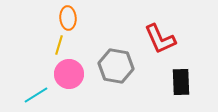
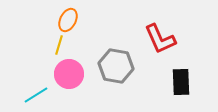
orange ellipse: moved 2 px down; rotated 30 degrees clockwise
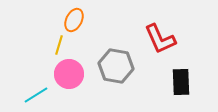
orange ellipse: moved 6 px right
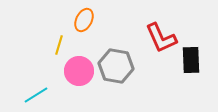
orange ellipse: moved 10 px right
red L-shape: moved 1 px right, 1 px up
pink circle: moved 10 px right, 3 px up
black rectangle: moved 10 px right, 22 px up
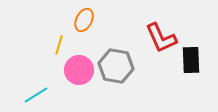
pink circle: moved 1 px up
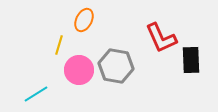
cyan line: moved 1 px up
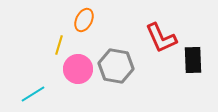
black rectangle: moved 2 px right
pink circle: moved 1 px left, 1 px up
cyan line: moved 3 px left
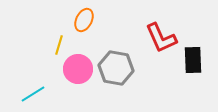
gray hexagon: moved 2 px down
